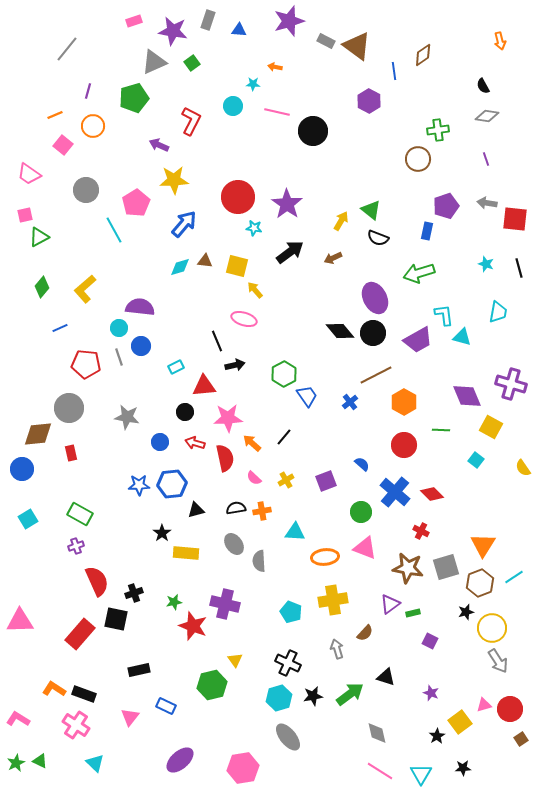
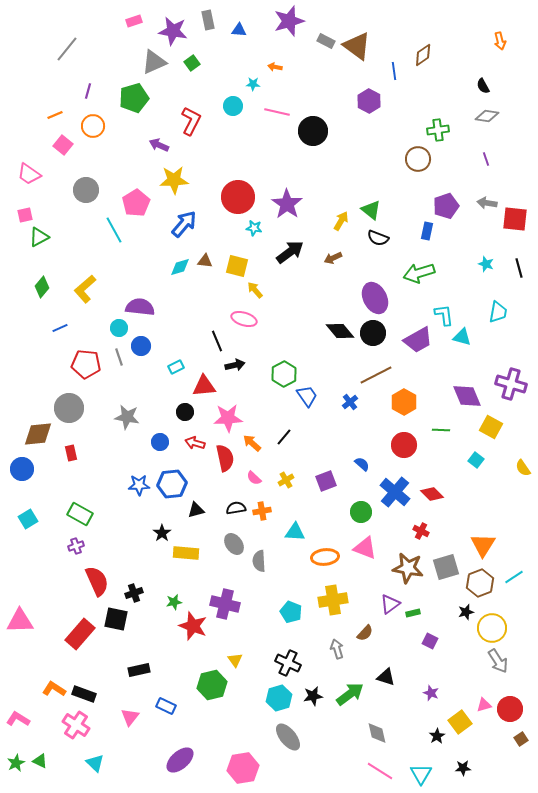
gray rectangle at (208, 20): rotated 30 degrees counterclockwise
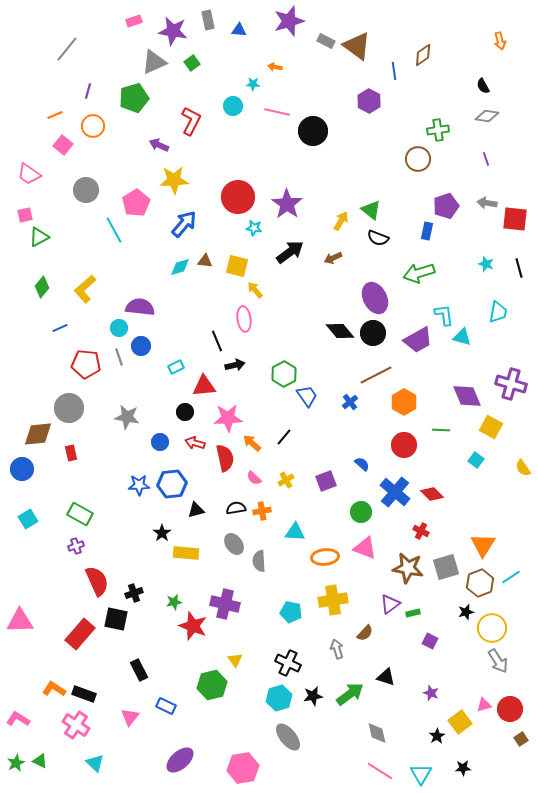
pink ellipse at (244, 319): rotated 65 degrees clockwise
cyan line at (514, 577): moved 3 px left
cyan pentagon at (291, 612): rotated 10 degrees counterclockwise
black rectangle at (139, 670): rotated 75 degrees clockwise
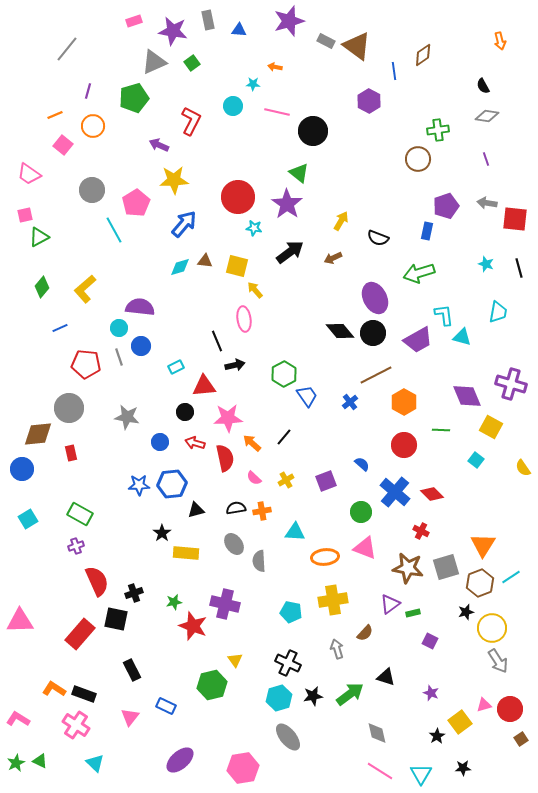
gray circle at (86, 190): moved 6 px right
green triangle at (371, 210): moved 72 px left, 37 px up
black rectangle at (139, 670): moved 7 px left
